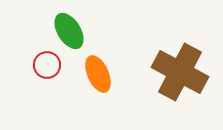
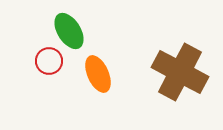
red circle: moved 2 px right, 4 px up
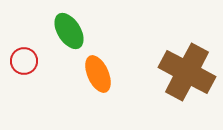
red circle: moved 25 px left
brown cross: moved 7 px right
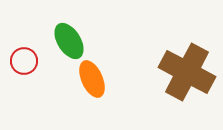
green ellipse: moved 10 px down
orange ellipse: moved 6 px left, 5 px down
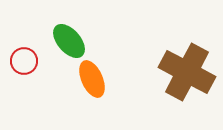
green ellipse: rotated 9 degrees counterclockwise
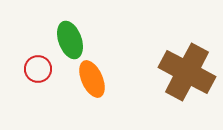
green ellipse: moved 1 px right, 1 px up; rotated 21 degrees clockwise
red circle: moved 14 px right, 8 px down
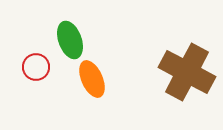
red circle: moved 2 px left, 2 px up
